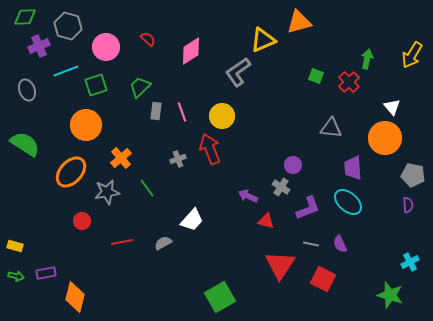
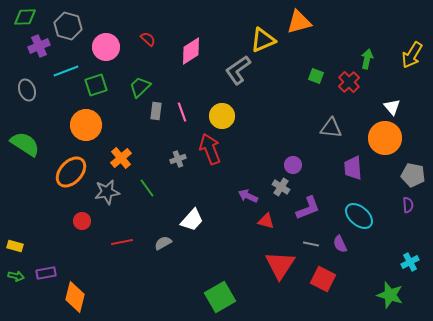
gray L-shape at (238, 72): moved 2 px up
cyan ellipse at (348, 202): moved 11 px right, 14 px down
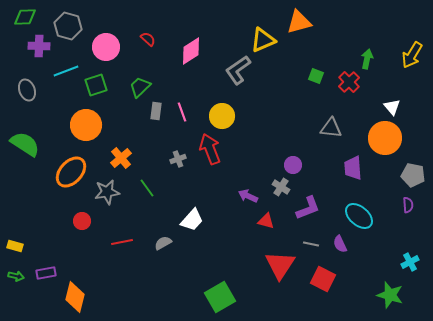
purple cross at (39, 46): rotated 25 degrees clockwise
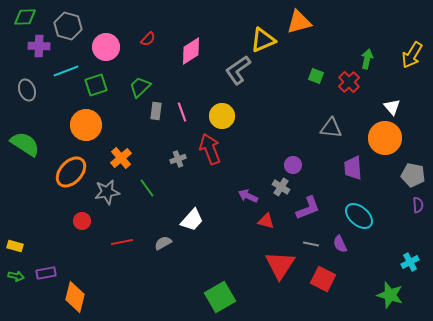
red semicircle at (148, 39): rotated 91 degrees clockwise
purple semicircle at (408, 205): moved 10 px right
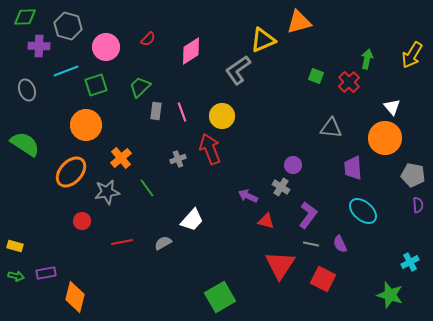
purple L-shape at (308, 208): moved 7 px down; rotated 32 degrees counterclockwise
cyan ellipse at (359, 216): moved 4 px right, 5 px up
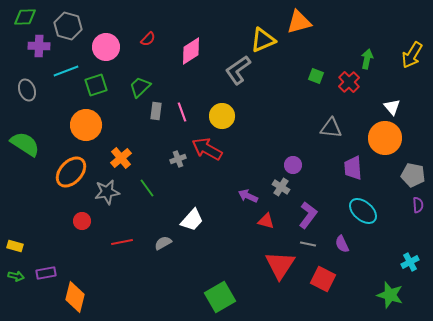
red arrow at (210, 149): moved 3 px left; rotated 40 degrees counterclockwise
gray line at (311, 244): moved 3 px left
purple semicircle at (340, 244): moved 2 px right
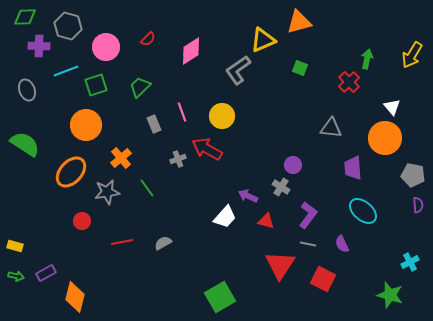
green square at (316, 76): moved 16 px left, 8 px up
gray rectangle at (156, 111): moved 2 px left, 13 px down; rotated 30 degrees counterclockwise
white trapezoid at (192, 220): moved 33 px right, 3 px up
purple rectangle at (46, 273): rotated 18 degrees counterclockwise
